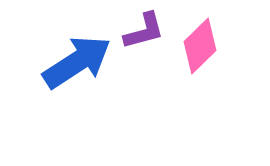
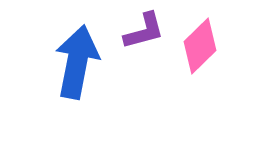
blue arrow: rotated 46 degrees counterclockwise
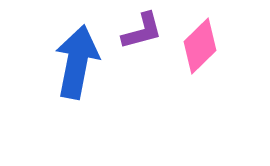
purple L-shape: moved 2 px left
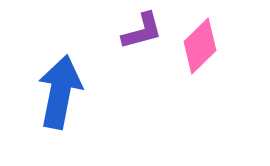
blue arrow: moved 17 px left, 30 px down
